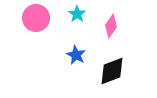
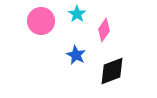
pink circle: moved 5 px right, 3 px down
pink diamond: moved 7 px left, 4 px down
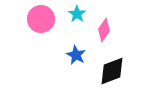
pink circle: moved 2 px up
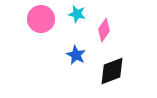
cyan star: rotated 24 degrees counterclockwise
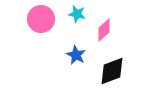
pink diamond: rotated 15 degrees clockwise
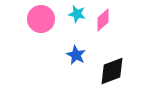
pink diamond: moved 1 px left, 10 px up
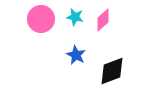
cyan star: moved 2 px left, 3 px down
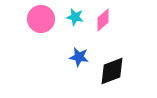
blue star: moved 3 px right, 2 px down; rotated 18 degrees counterclockwise
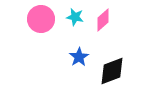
blue star: rotated 30 degrees clockwise
